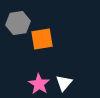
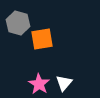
gray hexagon: rotated 25 degrees clockwise
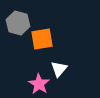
white triangle: moved 5 px left, 14 px up
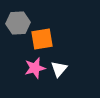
gray hexagon: rotated 20 degrees counterclockwise
pink star: moved 4 px left, 16 px up; rotated 25 degrees clockwise
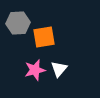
orange square: moved 2 px right, 2 px up
pink star: moved 2 px down
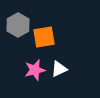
gray hexagon: moved 2 px down; rotated 25 degrees counterclockwise
white triangle: rotated 24 degrees clockwise
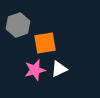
gray hexagon: rotated 10 degrees clockwise
orange square: moved 1 px right, 6 px down
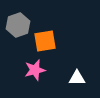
orange square: moved 2 px up
white triangle: moved 18 px right, 9 px down; rotated 24 degrees clockwise
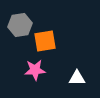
gray hexagon: moved 2 px right; rotated 10 degrees clockwise
pink star: rotated 10 degrees clockwise
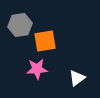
pink star: moved 2 px right, 1 px up
white triangle: rotated 36 degrees counterclockwise
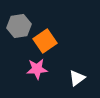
gray hexagon: moved 1 px left, 1 px down
orange square: rotated 25 degrees counterclockwise
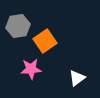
gray hexagon: moved 1 px left
pink star: moved 6 px left
